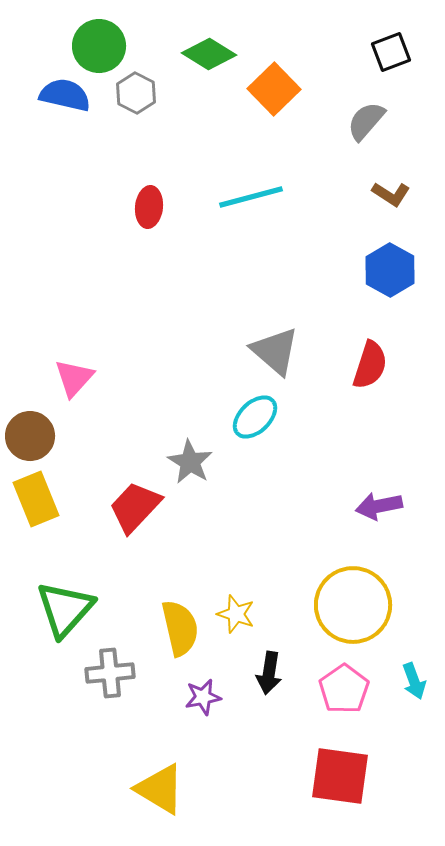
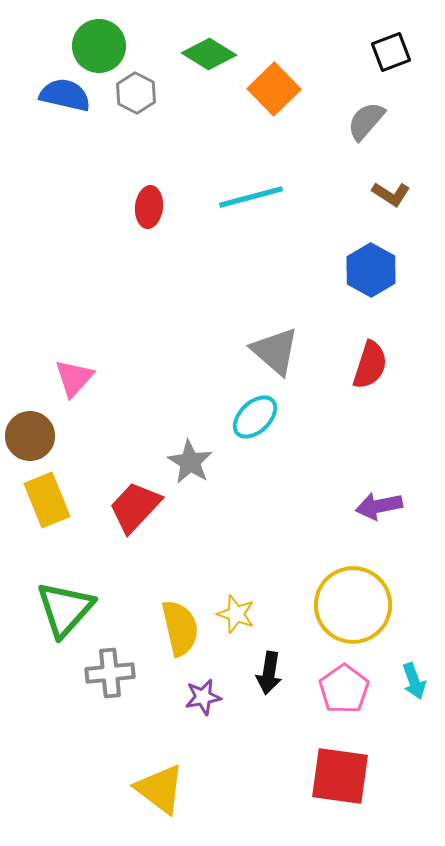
blue hexagon: moved 19 px left
yellow rectangle: moved 11 px right, 1 px down
yellow triangle: rotated 6 degrees clockwise
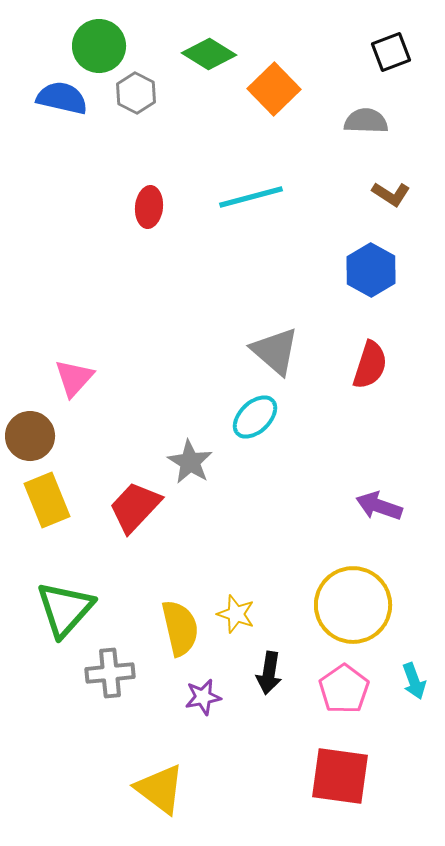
blue semicircle: moved 3 px left, 3 px down
gray semicircle: rotated 51 degrees clockwise
purple arrow: rotated 30 degrees clockwise
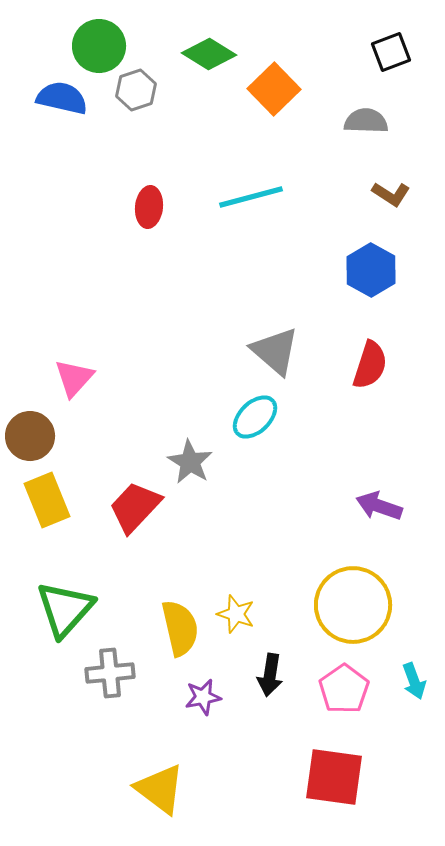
gray hexagon: moved 3 px up; rotated 15 degrees clockwise
black arrow: moved 1 px right, 2 px down
red square: moved 6 px left, 1 px down
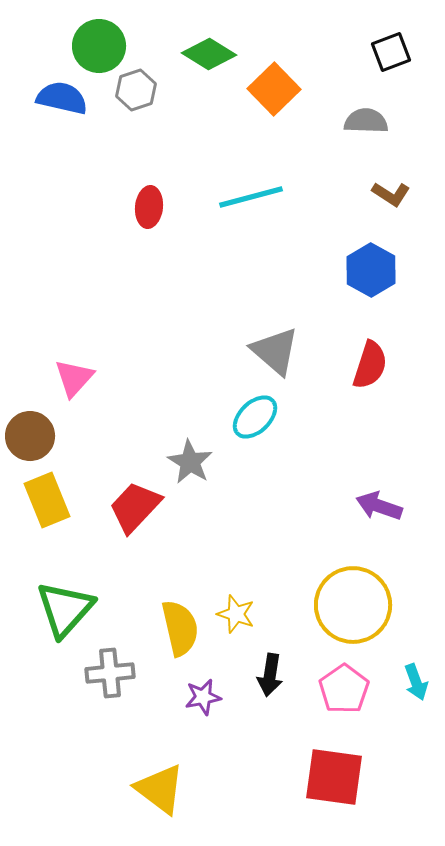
cyan arrow: moved 2 px right, 1 px down
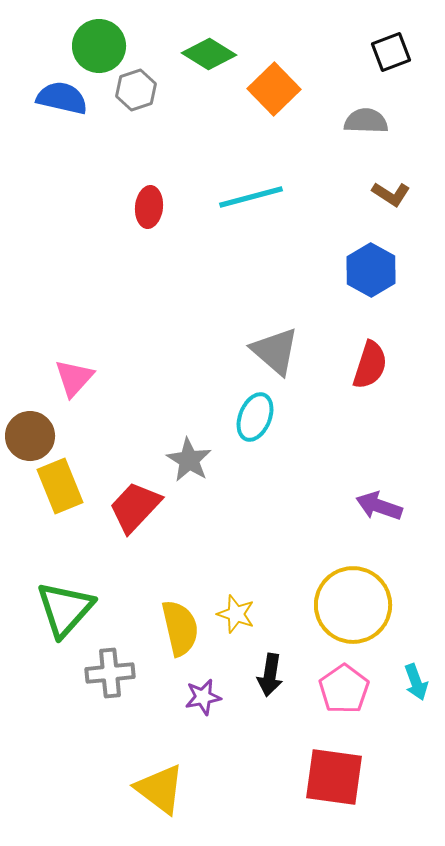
cyan ellipse: rotated 24 degrees counterclockwise
gray star: moved 1 px left, 2 px up
yellow rectangle: moved 13 px right, 14 px up
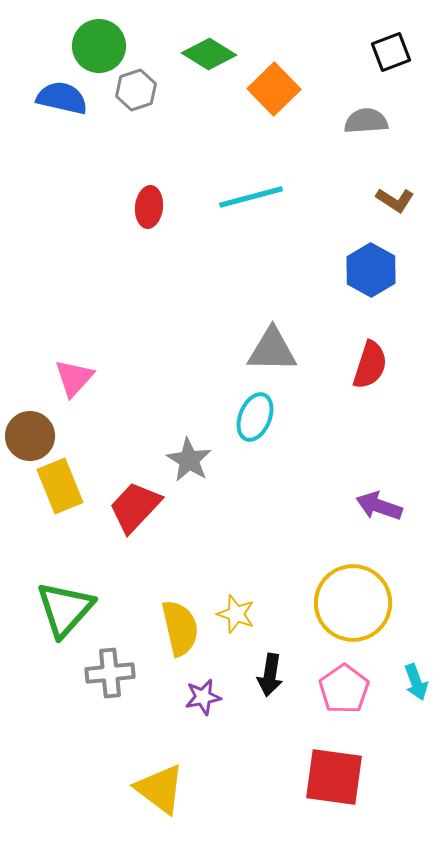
gray semicircle: rotated 6 degrees counterclockwise
brown L-shape: moved 4 px right, 6 px down
gray triangle: moved 3 px left, 1 px up; rotated 40 degrees counterclockwise
yellow circle: moved 2 px up
